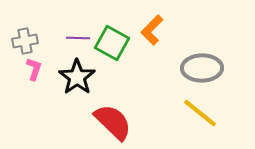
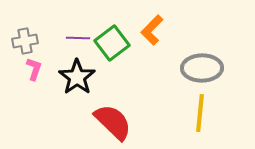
green square: rotated 24 degrees clockwise
yellow line: rotated 57 degrees clockwise
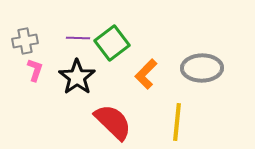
orange L-shape: moved 6 px left, 44 px down
pink L-shape: moved 1 px right, 1 px down
yellow line: moved 23 px left, 9 px down
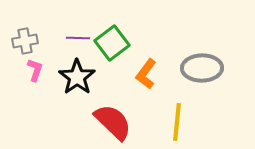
orange L-shape: rotated 8 degrees counterclockwise
